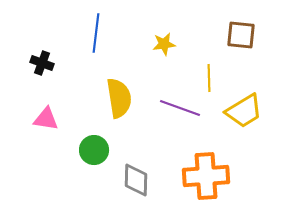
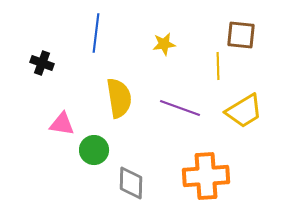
yellow line: moved 9 px right, 12 px up
pink triangle: moved 16 px right, 5 px down
gray diamond: moved 5 px left, 3 px down
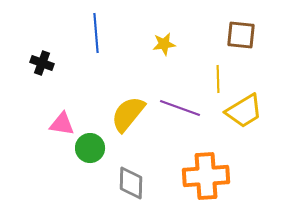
blue line: rotated 12 degrees counterclockwise
yellow line: moved 13 px down
yellow semicircle: moved 9 px right, 16 px down; rotated 132 degrees counterclockwise
green circle: moved 4 px left, 2 px up
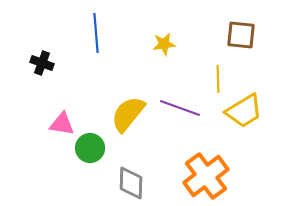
orange cross: rotated 33 degrees counterclockwise
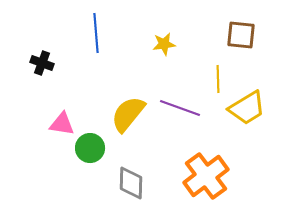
yellow trapezoid: moved 3 px right, 3 px up
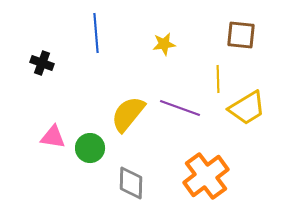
pink triangle: moved 9 px left, 13 px down
